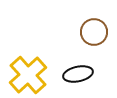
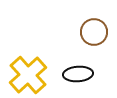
black ellipse: rotated 8 degrees clockwise
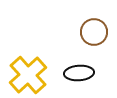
black ellipse: moved 1 px right, 1 px up
